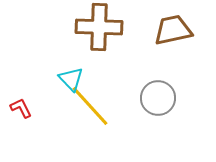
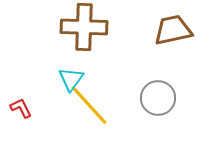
brown cross: moved 15 px left
cyan triangle: rotated 20 degrees clockwise
yellow line: moved 1 px left, 1 px up
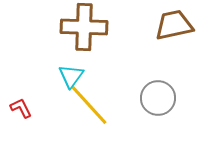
brown trapezoid: moved 1 px right, 5 px up
cyan triangle: moved 3 px up
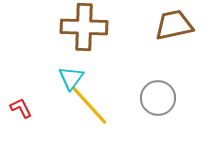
cyan triangle: moved 2 px down
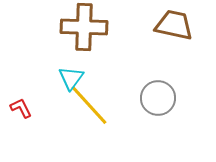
brown trapezoid: rotated 24 degrees clockwise
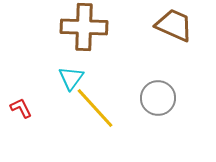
brown trapezoid: rotated 12 degrees clockwise
yellow line: moved 6 px right, 3 px down
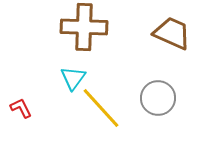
brown trapezoid: moved 2 px left, 8 px down
cyan triangle: moved 2 px right
yellow line: moved 6 px right
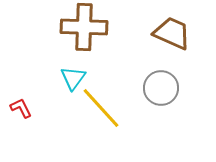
gray circle: moved 3 px right, 10 px up
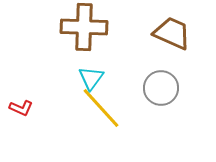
cyan triangle: moved 18 px right
red L-shape: rotated 140 degrees clockwise
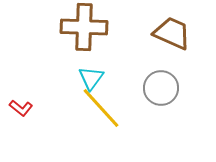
red L-shape: rotated 15 degrees clockwise
